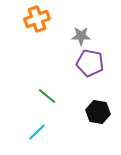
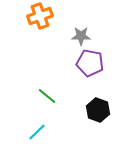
orange cross: moved 3 px right, 3 px up
black hexagon: moved 2 px up; rotated 10 degrees clockwise
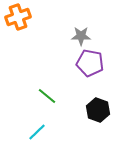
orange cross: moved 22 px left, 1 px down
